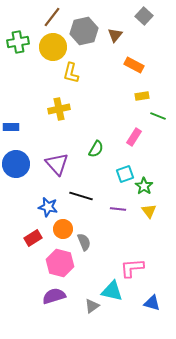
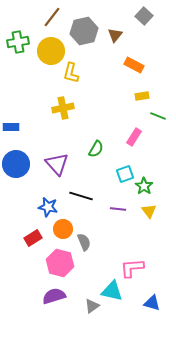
yellow circle: moved 2 px left, 4 px down
yellow cross: moved 4 px right, 1 px up
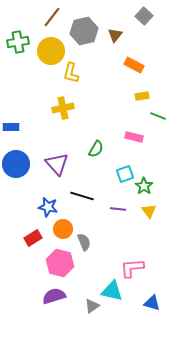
pink rectangle: rotated 72 degrees clockwise
black line: moved 1 px right
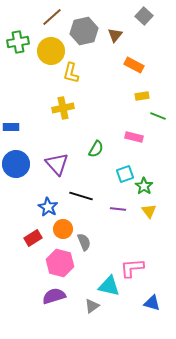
brown line: rotated 10 degrees clockwise
black line: moved 1 px left
blue star: rotated 18 degrees clockwise
cyan triangle: moved 3 px left, 5 px up
